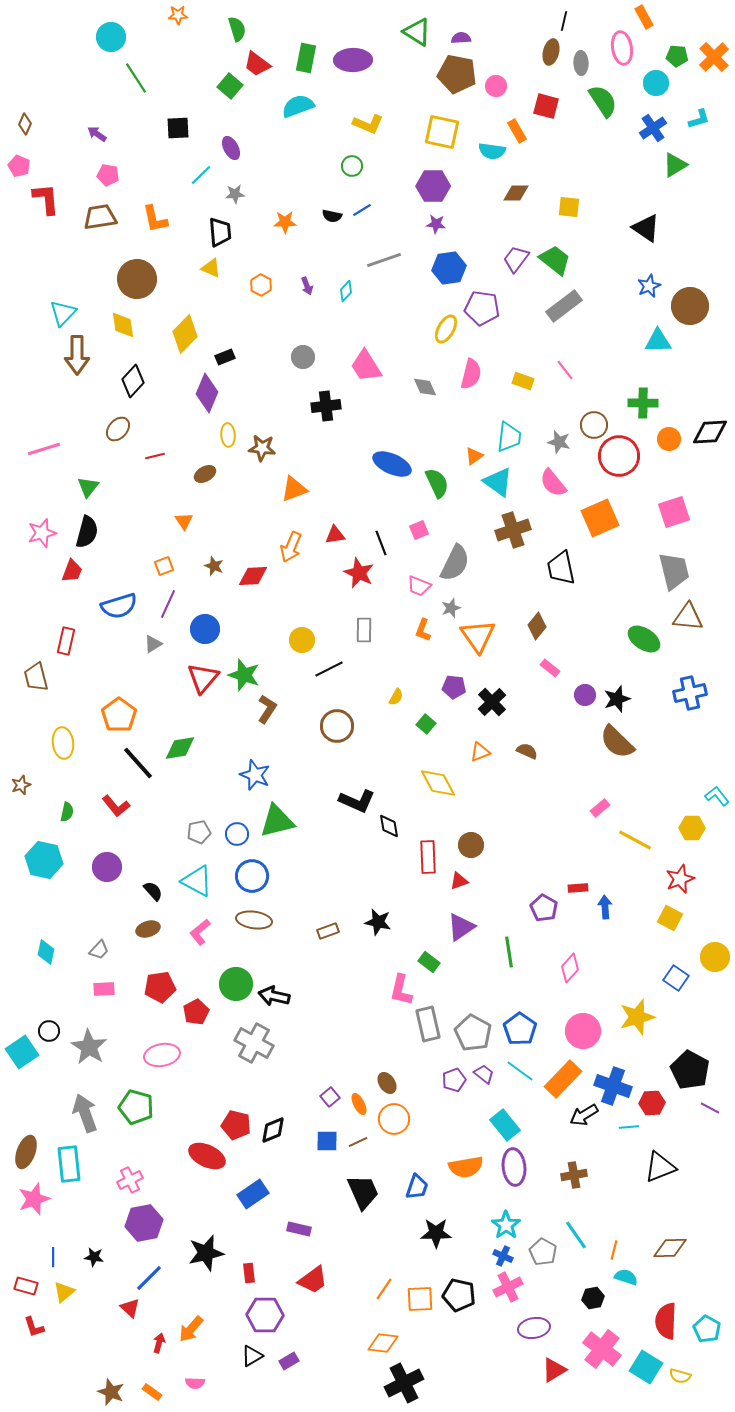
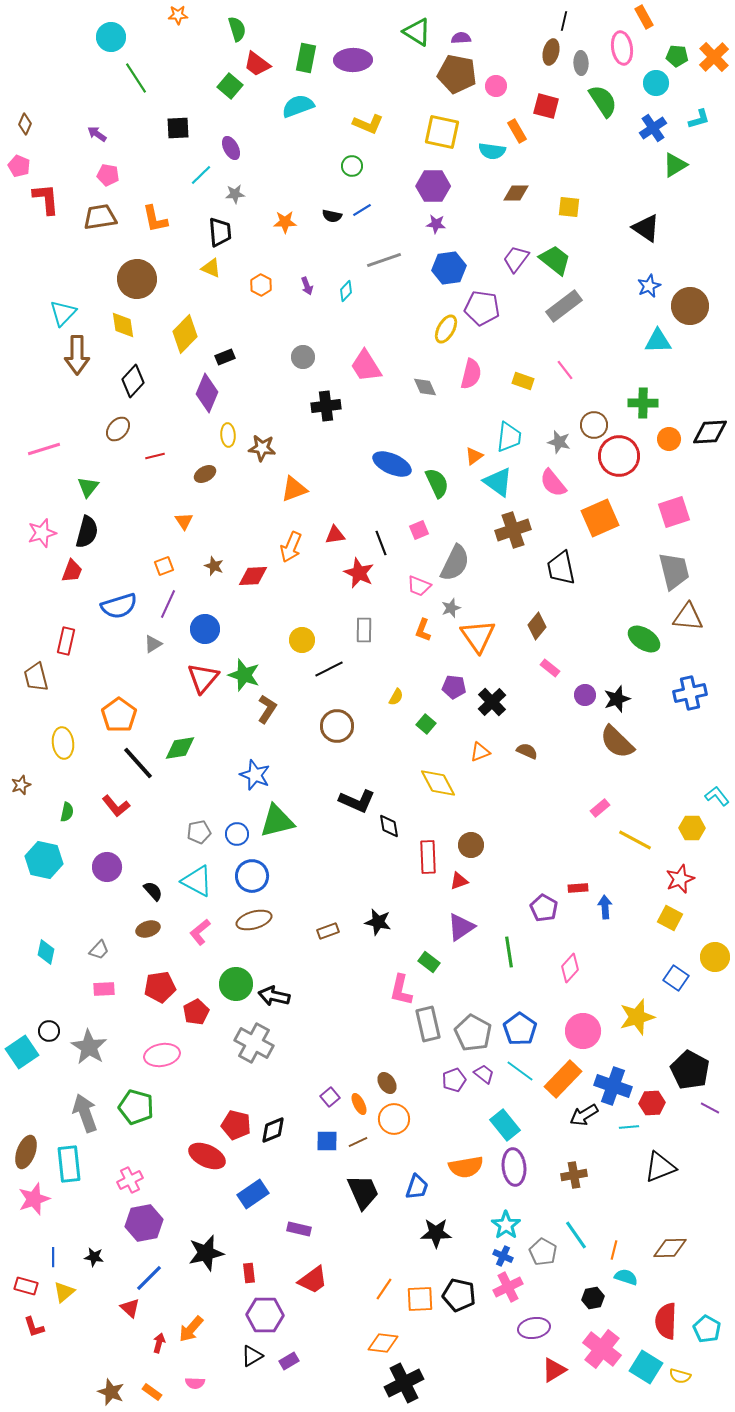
brown ellipse at (254, 920): rotated 24 degrees counterclockwise
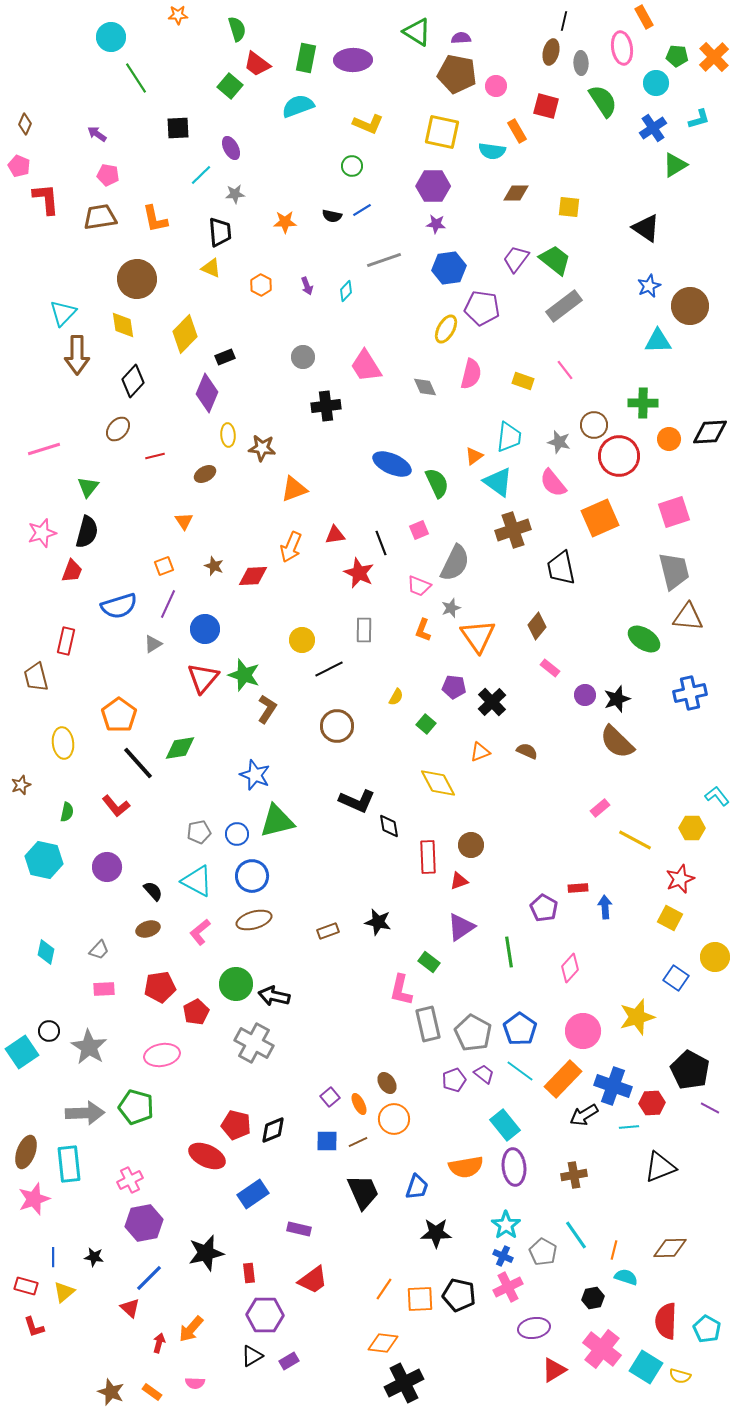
gray arrow at (85, 1113): rotated 108 degrees clockwise
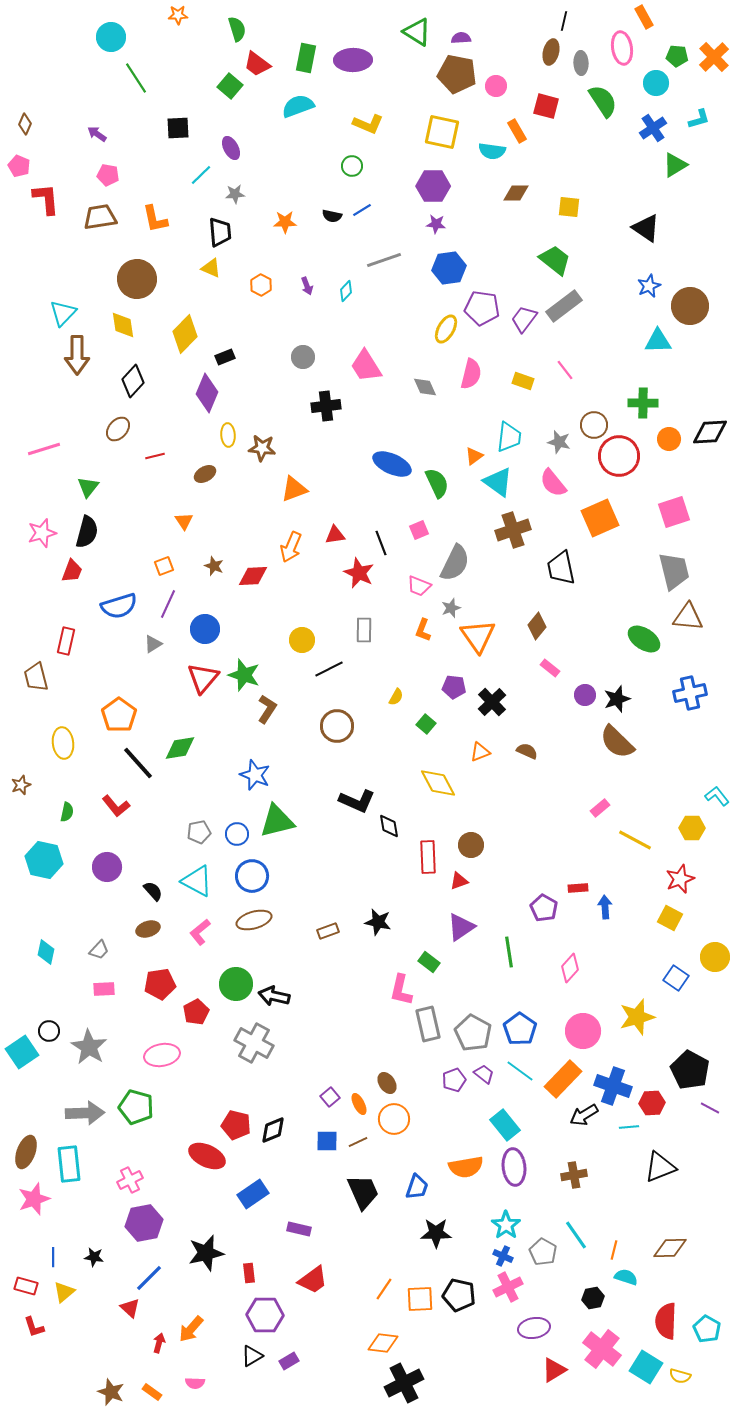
purple trapezoid at (516, 259): moved 8 px right, 60 px down
red pentagon at (160, 987): moved 3 px up
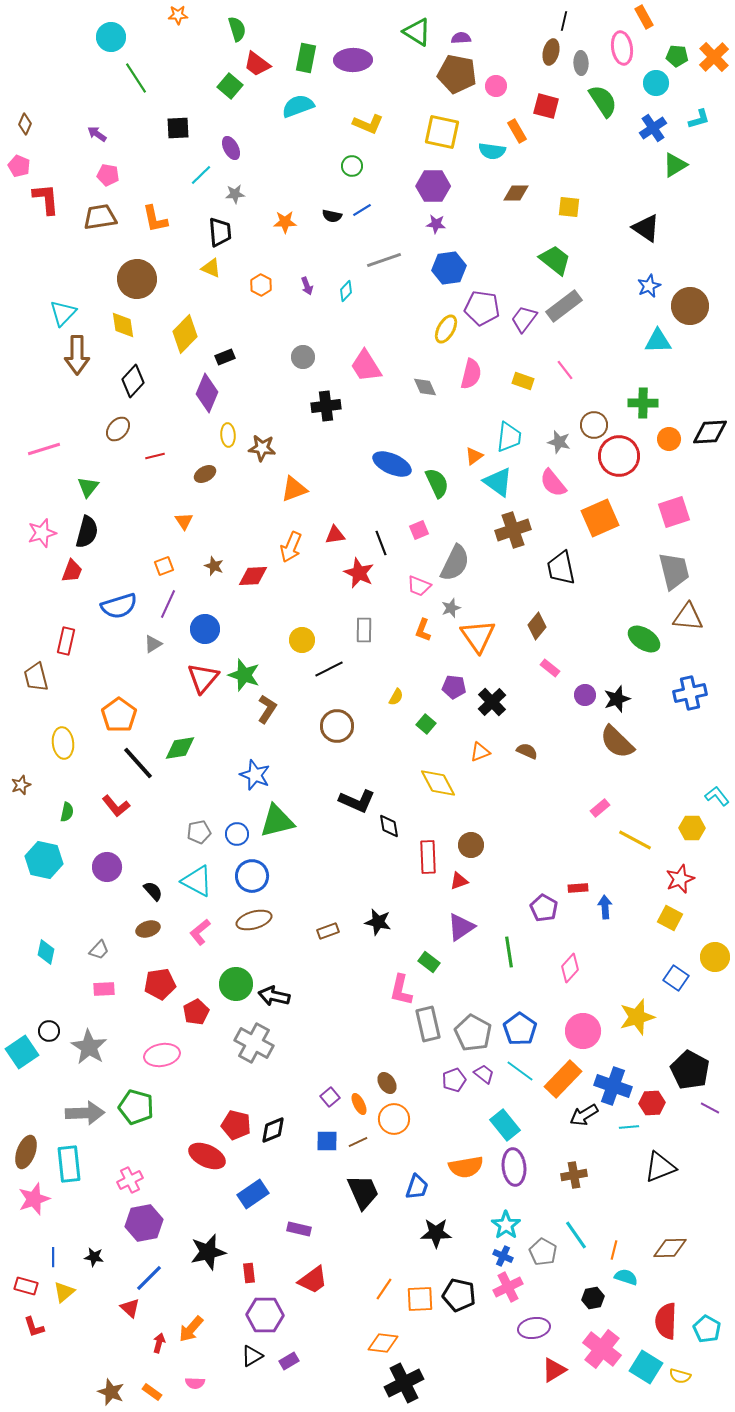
black star at (206, 1253): moved 2 px right, 1 px up
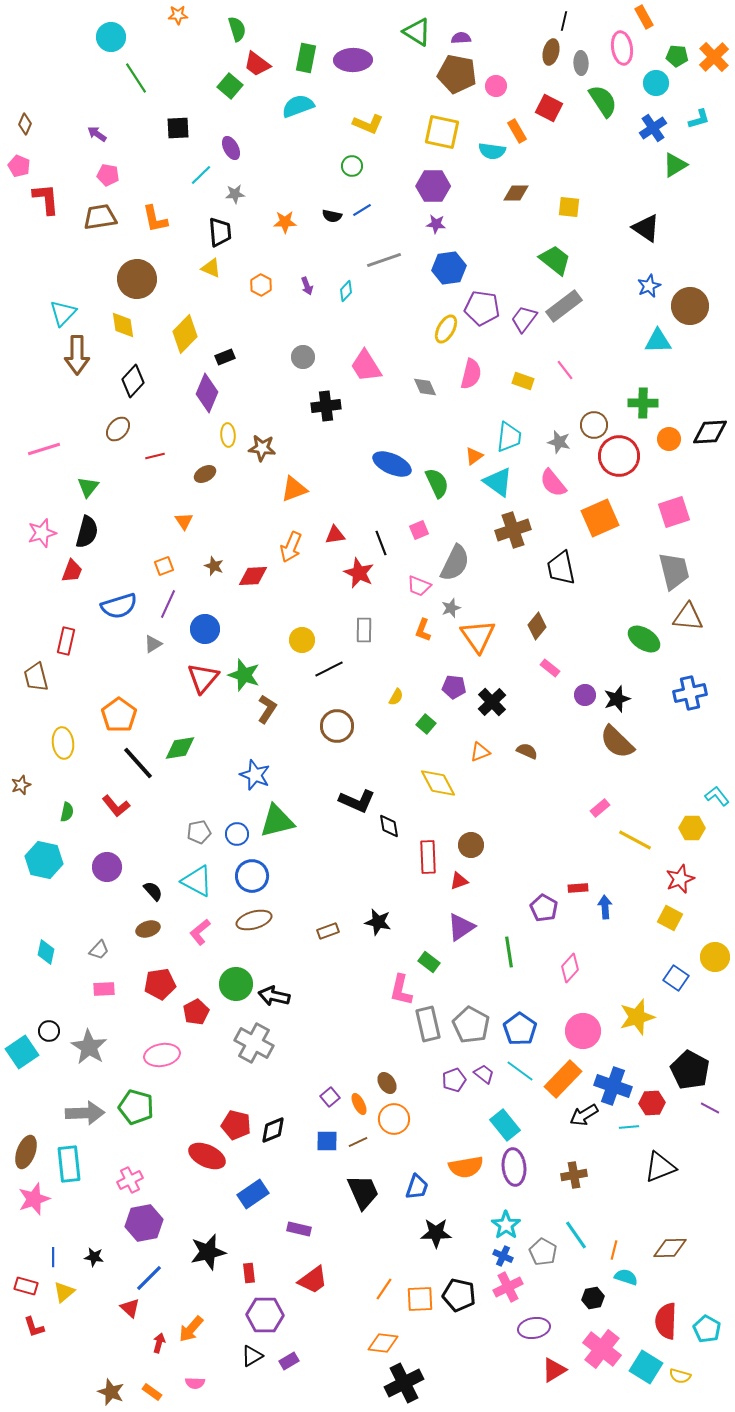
red square at (546, 106): moved 3 px right, 2 px down; rotated 12 degrees clockwise
gray pentagon at (473, 1033): moved 2 px left, 8 px up
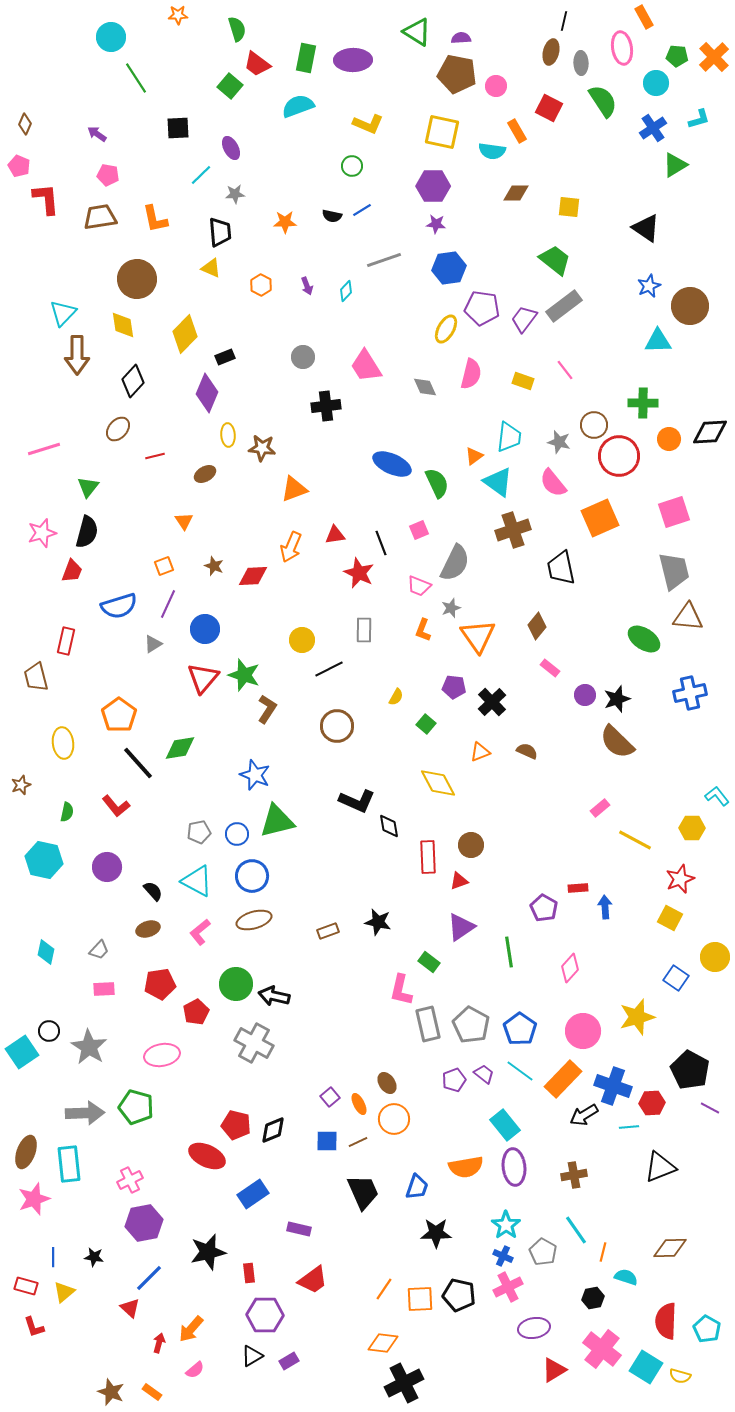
cyan line at (576, 1235): moved 5 px up
orange line at (614, 1250): moved 11 px left, 2 px down
pink semicircle at (195, 1383): moved 13 px up; rotated 42 degrees counterclockwise
